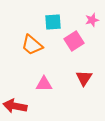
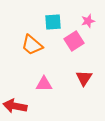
pink star: moved 4 px left, 1 px down
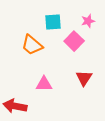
pink square: rotated 12 degrees counterclockwise
